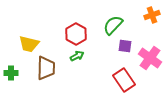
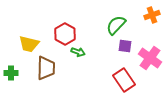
green semicircle: moved 3 px right
red hexagon: moved 11 px left
green arrow: moved 1 px right, 4 px up; rotated 48 degrees clockwise
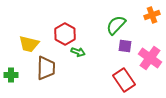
green cross: moved 2 px down
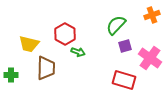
purple square: rotated 24 degrees counterclockwise
red rectangle: rotated 40 degrees counterclockwise
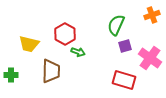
green semicircle: rotated 20 degrees counterclockwise
brown trapezoid: moved 5 px right, 3 px down
